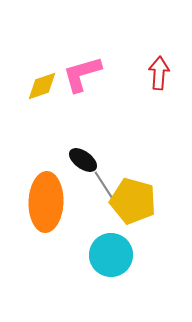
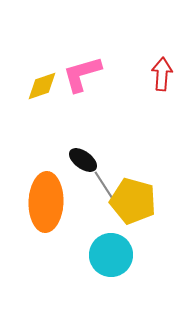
red arrow: moved 3 px right, 1 px down
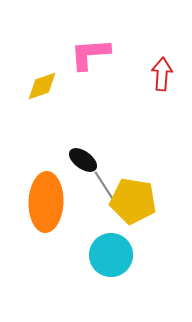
pink L-shape: moved 8 px right, 20 px up; rotated 12 degrees clockwise
yellow pentagon: rotated 6 degrees counterclockwise
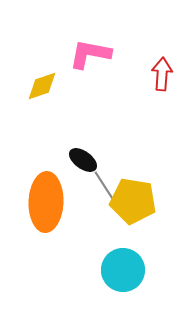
pink L-shape: rotated 15 degrees clockwise
cyan circle: moved 12 px right, 15 px down
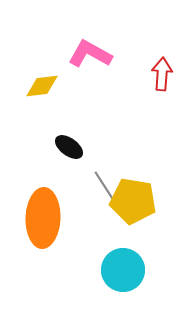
pink L-shape: rotated 18 degrees clockwise
yellow diamond: rotated 12 degrees clockwise
black ellipse: moved 14 px left, 13 px up
orange ellipse: moved 3 px left, 16 px down
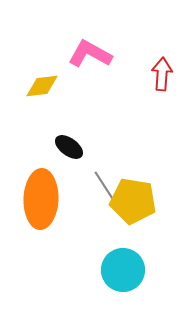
orange ellipse: moved 2 px left, 19 px up
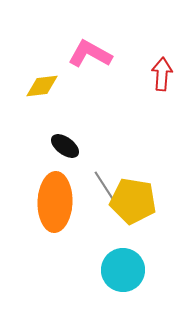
black ellipse: moved 4 px left, 1 px up
orange ellipse: moved 14 px right, 3 px down
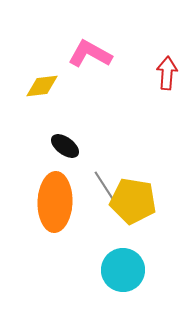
red arrow: moved 5 px right, 1 px up
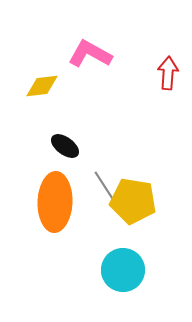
red arrow: moved 1 px right
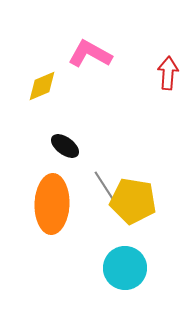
yellow diamond: rotated 16 degrees counterclockwise
orange ellipse: moved 3 px left, 2 px down
cyan circle: moved 2 px right, 2 px up
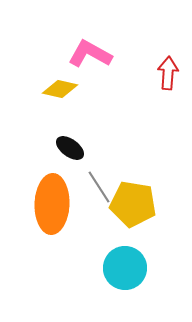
yellow diamond: moved 18 px right, 3 px down; rotated 36 degrees clockwise
black ellipse: moved 5 px right, 2 px down
gray line: moved 6 px left
yellow pentagon: moved 3 px down
